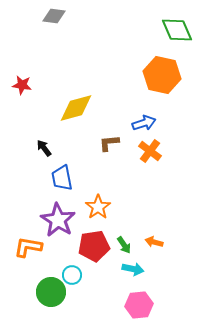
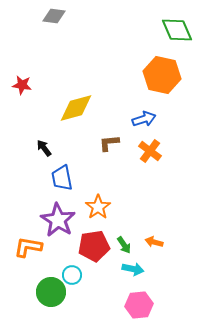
blue arrow: moved 4 px up
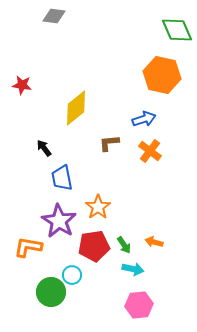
yellow diamond: rotated 24 degrees counterclockwise
purple star: moved 1 px right, 1 px down
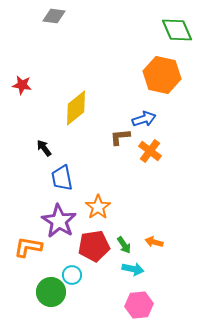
brown L-shape: moved 11 px right, 6 px up
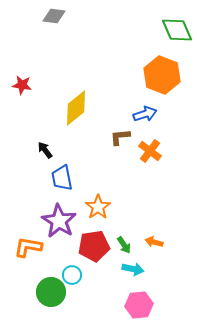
orange hexagon: rotated 9 degrees clockwise
blue arrow: moved 1 px right, 5 px up
black arrow: moved 1 px right, 2 px down
